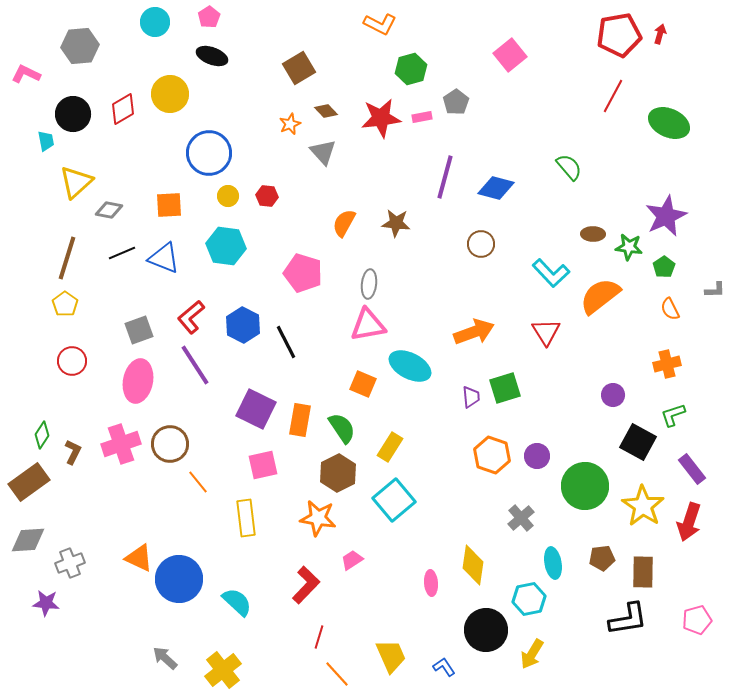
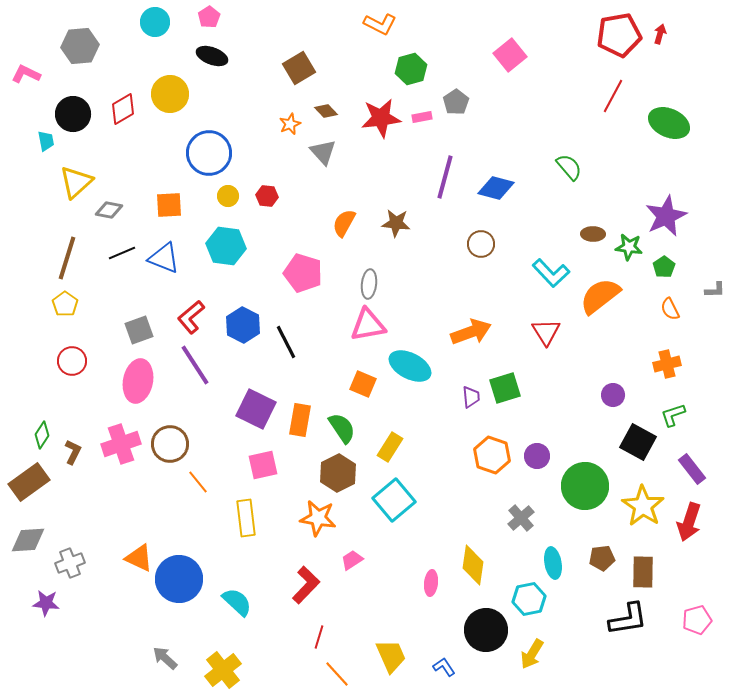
orange arrow at (474, 332): moved 3 px left
pink ellipse at (431, 583): rotated 10 degrees clockwise
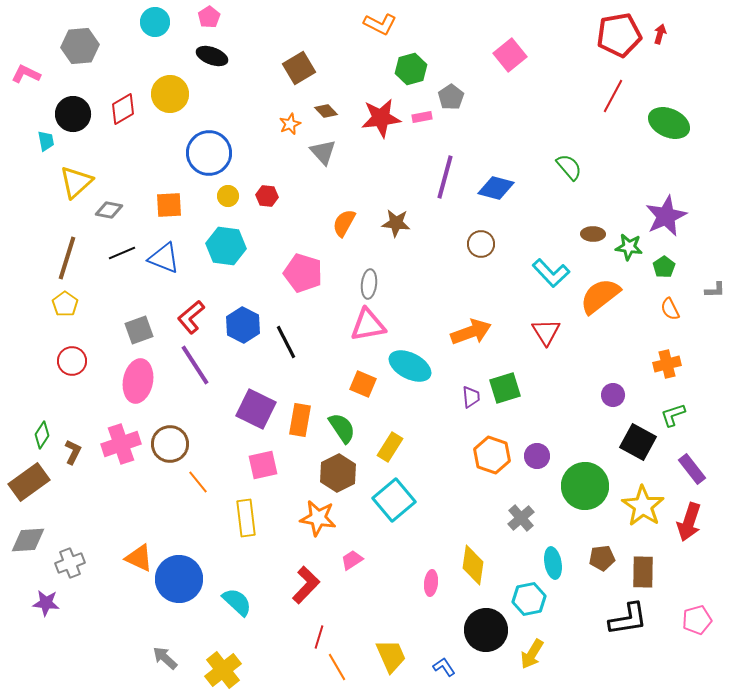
gray pentagon at (456, 102): moved 5 px left, 5 px up
orange line at (337, 674): moved 7 px up; rotated 12 degrees clockwise
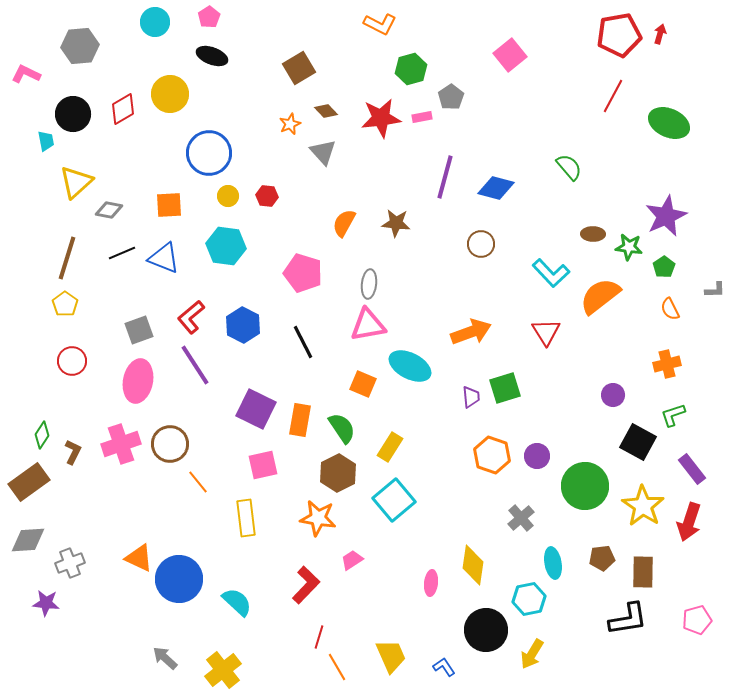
black line at (286, 342): moved 17 px right
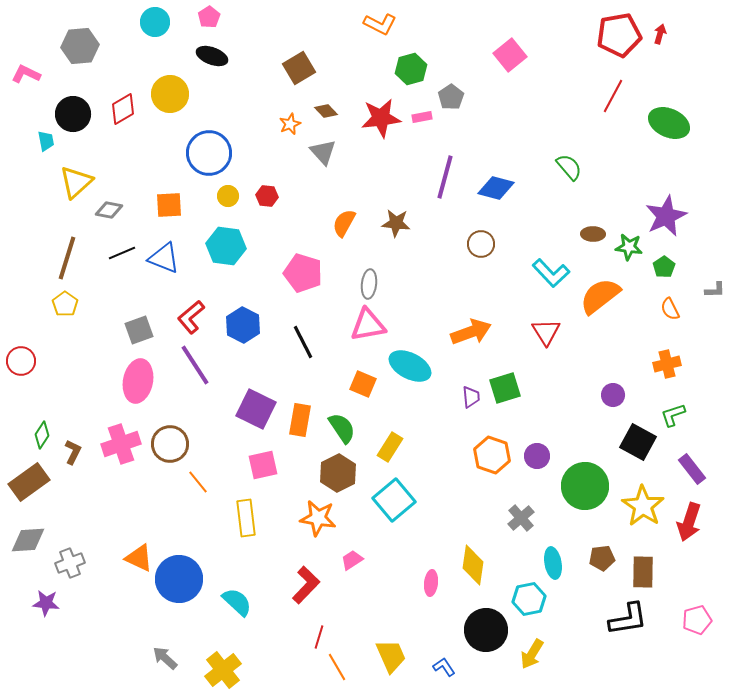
red circle at (72, 361): moved 51 px left
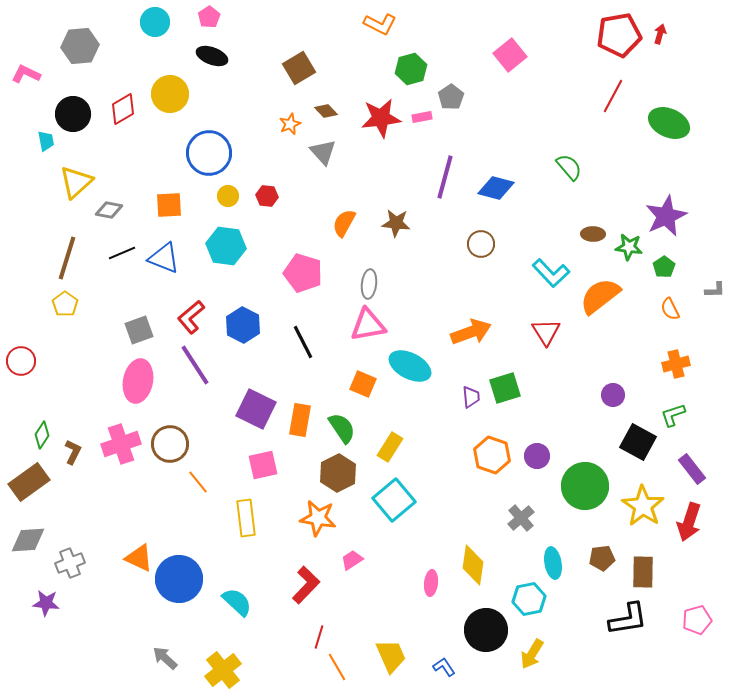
orange cross at (667, 364): moved 9 px right
